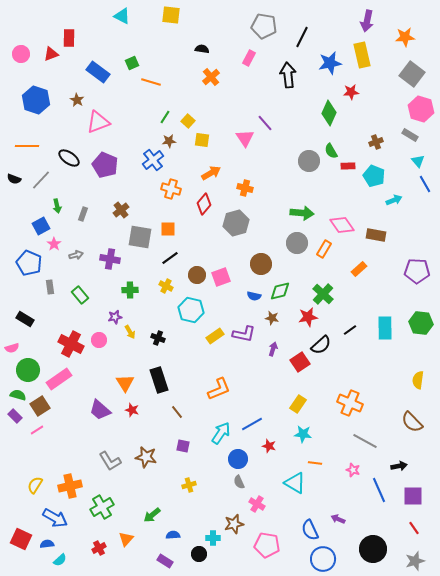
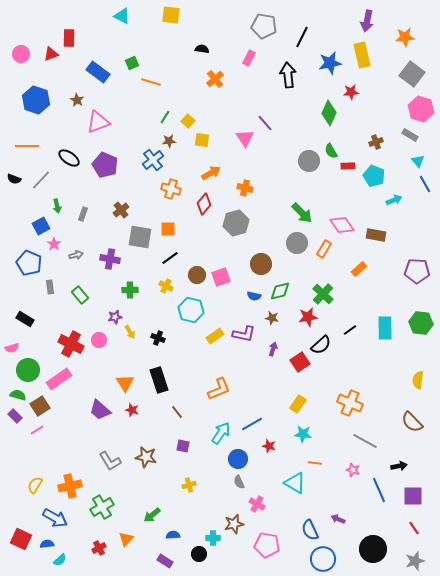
orange cross at (211, 77): moved 4 px right, 2 px down
green arrow at (302, 213): rotated 40 degrees clockwise
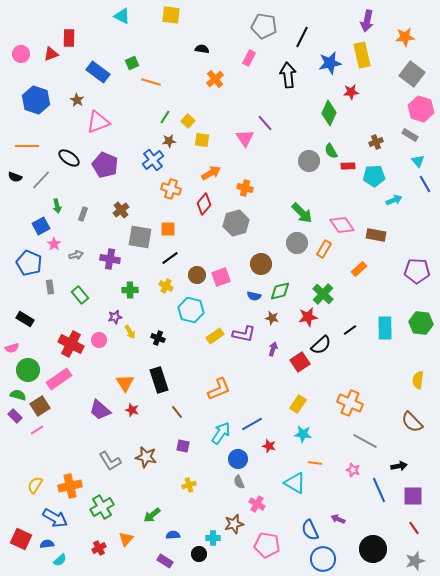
cyan pentagon at (374, 176): rotated 25 degrees counterclockwise
black semicircle at (14, 179): moved 1 px right, 2 px up
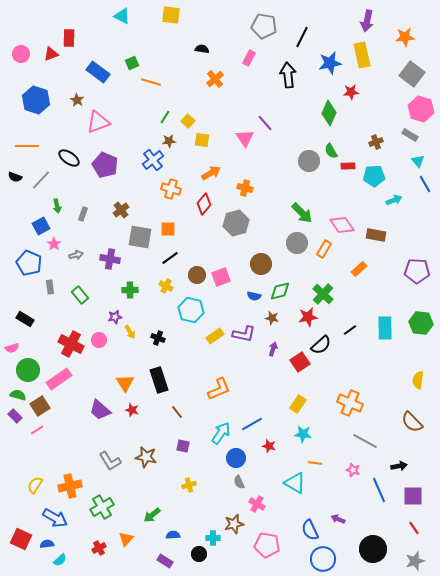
blue circle at (238, 459): moved 2 px left, 1 px up
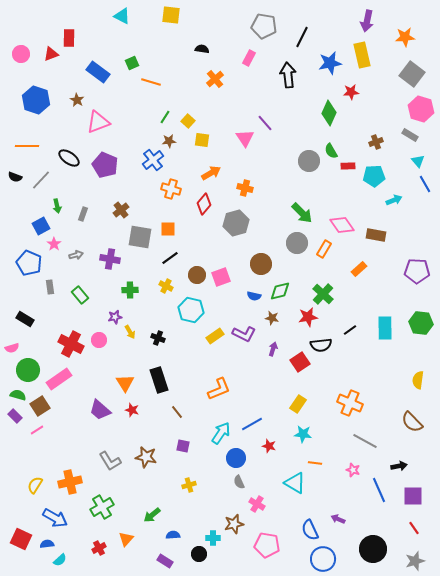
purple L-shape at (244, 334): rotated 15 degrees clockwise
black semicircle at (321, 345): rotated 35 degrees clockwise
orange cross at (70, 486): moved 4 px up
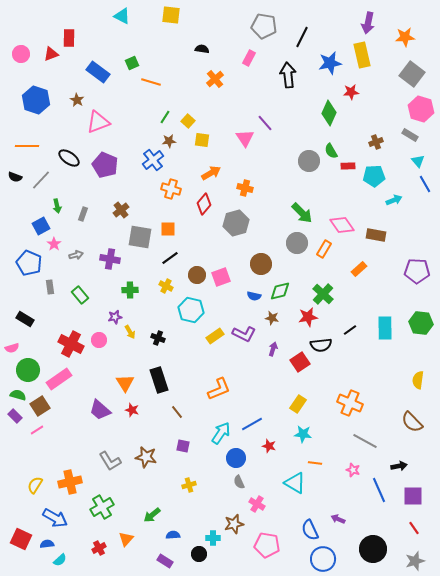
purple arrow at (367, 21): moved 1 px right, 2 px down
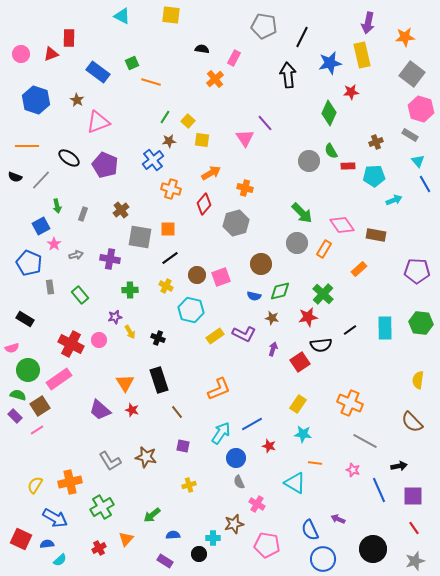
pink rectangle at (249, 58): moved 15 px left
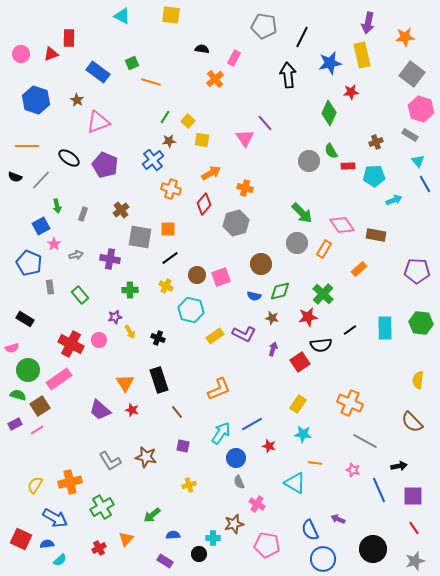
purple rectangle at (15, 416): moved 8 px down; rotated 72 degrees counterclockwise
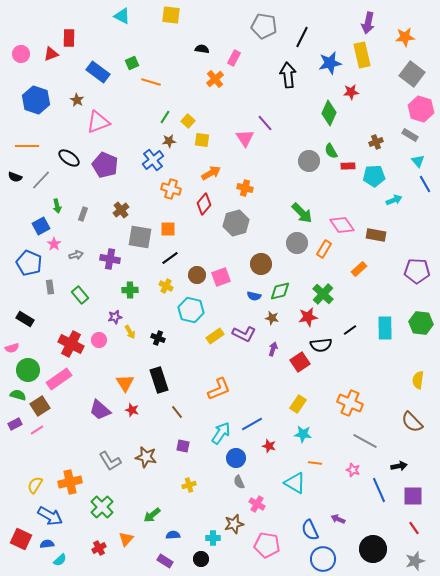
green cross at (102, 507): rotated 15 degrees counterclockwise
blue arrow at (55, 518): moved 5 px left, 2 px up
black circle at (199, 554): moved 2 px right, 5 px down
